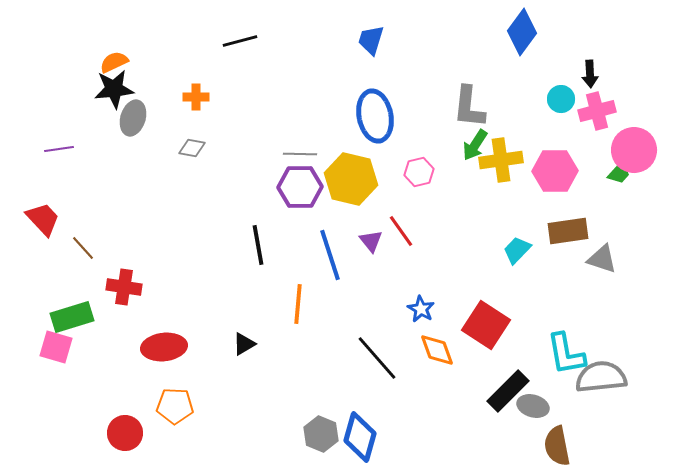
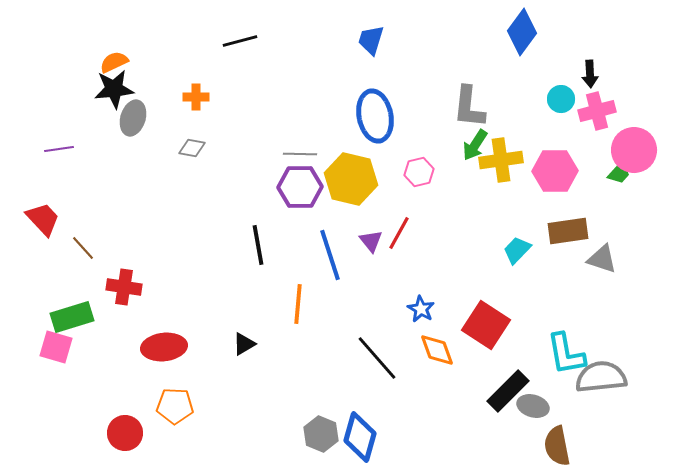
red line at (401, 231): moved 2 px left, 2 px down; rotated 64 degrees clockwise
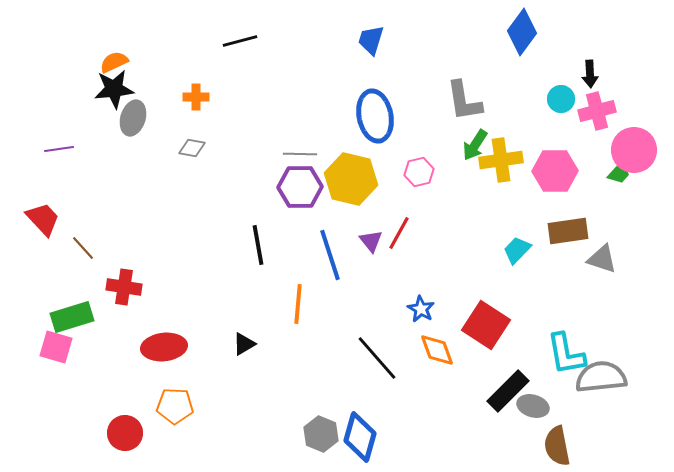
gray L-shape at (469, 107): moved 5 px left, 6 px up; rotated 15 degrees counterclockwise
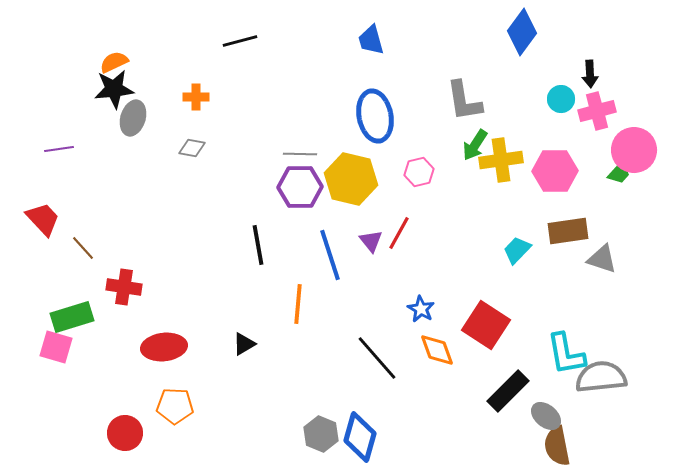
blue trapezoid at (371, 40): rotated 32 degrees counterclockwise
gray ellipse at (533, 406): moved 13 px right, 10 px down; rotated 24 degrees clockwise
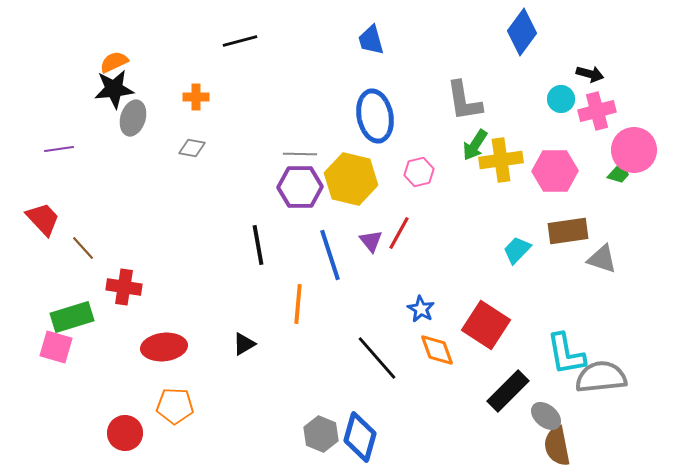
black arrow at (590, 74): rotated 72 degrees counterclockwise
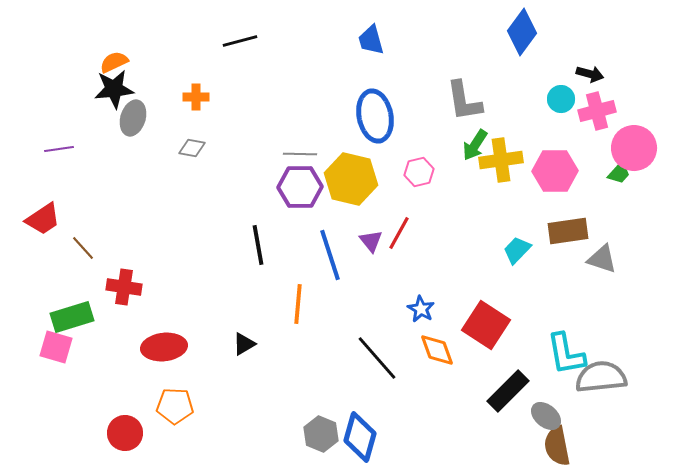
pink circle at (634, 150): moved 2 px up
red trapezoid at (43, 219): rotated 99 degrees clockwise
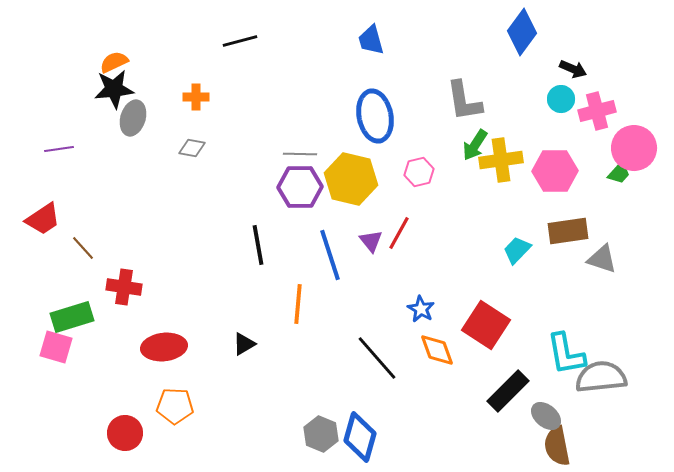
black arrow at (590, 74): moved 17 px left, 5 px up; rotated 8 degrees clockwise
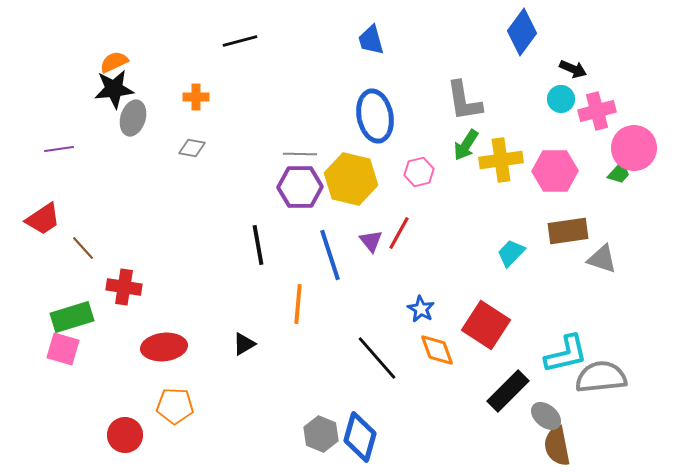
green arrow at (475, 145): moved 9 px left
cyan trapezoid at (517, 250): moved 6 px left, 3 px down
pink square at (56, 347): moved 7 px right, 2 px down
cyan L-shape at (566, 354): rotated 93 degrees counterclockwise
red circle at (125, 433): moved 2 px down
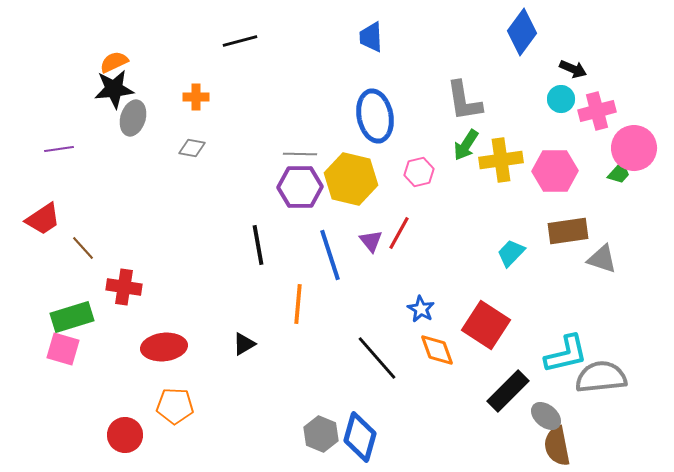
blue trapezoid at (371, 40): moved 3 px up; rotated 12 degrees clockwise
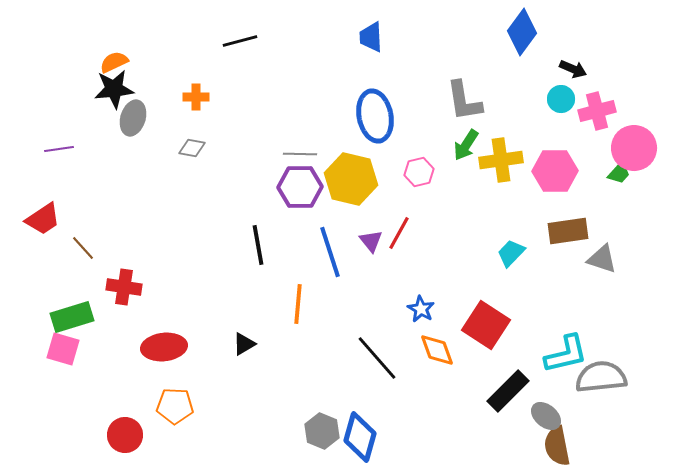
blue line at (330, 255): moved 3 px up
gray hexagon at (321, 434): moved 1 px right, 3 px up
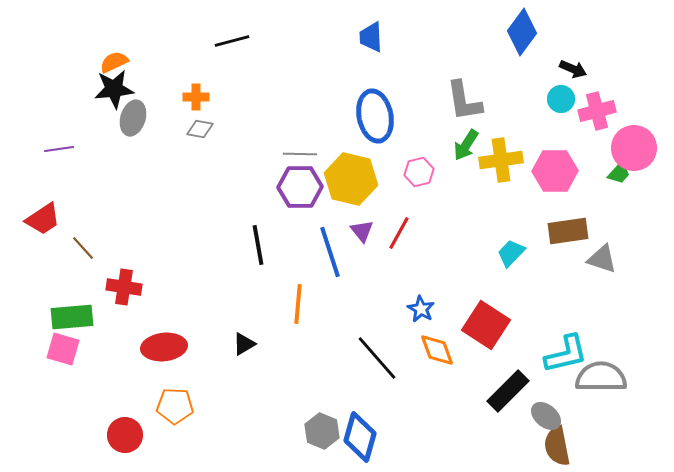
black line at (240, 41): moved 8 px left
gray diamond at (192, 148): moved 8 px right, 19 px up
purple triangle at (371, 241): moved 9 px left, 10 px up
green rectangle at (72, 317): rotated 12 degrees clockwise
gray semicircle at (601, 377): rotated 6 degrees clockwise
